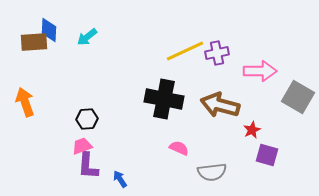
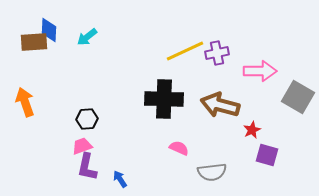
black cross: rotated 9 degrees counterclockwise
purple L-shape: moved 1 px left, 1 px down; rotated 8 degrees clockwise
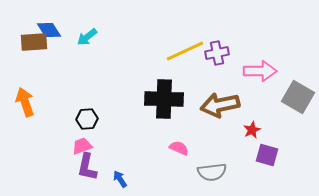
blue diamond: rotated 35 degrees counterclockwise
brown arrow: rotated 27 degrees counterclockwise
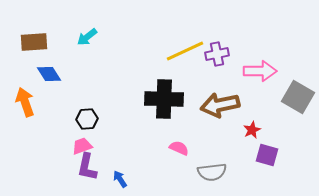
blue diamond: moved 44 px down
purple cross: moved 1 px down
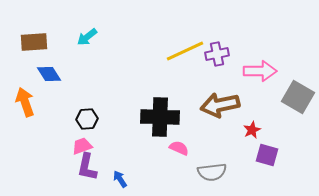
black cross: moved 4 px left, 18 px down
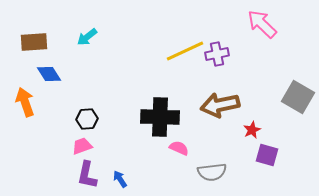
pink arrow: moved 2 px right, 47 px up; rotated 136 degrees counterclockwise
purple L-shape: moved 8 px down
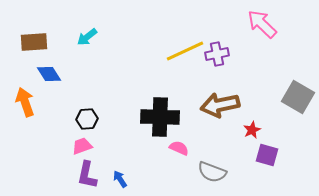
gray semicircle: rotated 28 degrees clockwise
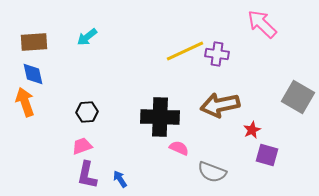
purple cross: rotated 20 degrees clockwise
blue diamond: moved 16 px left; rotated 20 degrees clockwise
black hexagon: moved 7 px up
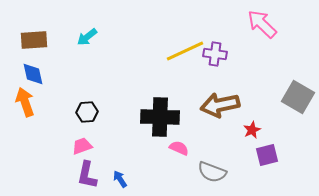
brown rectangle: moved 2 px up
purple cross: moved 2 px left
purple square: rotated 30 degrees counterclockwise
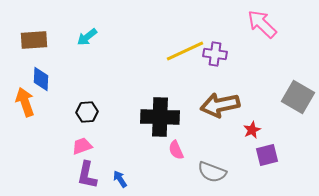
blue diamond: moved 8 px right, 5 px down; rotated 15 degrees clockwise
pink semicircle: moved 3 px left, 2 px down; rotated 138 degrees counterclockwise
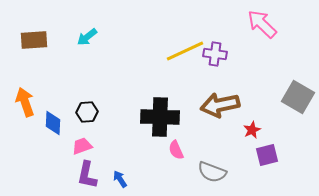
blue diamond: moved 12 px right, 44 px down
